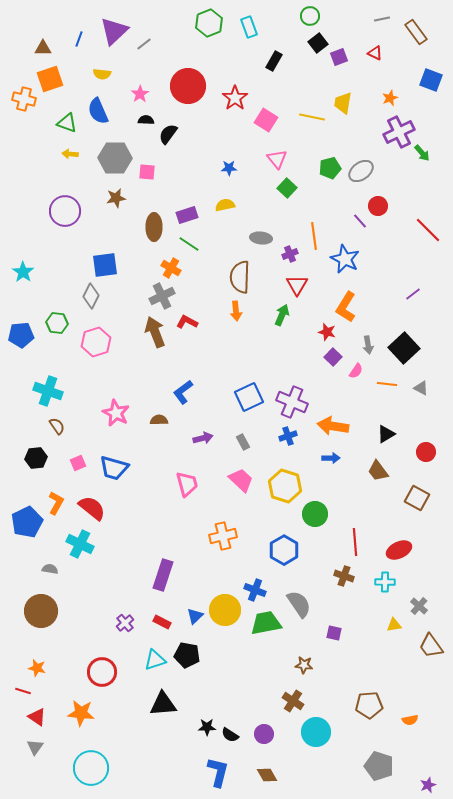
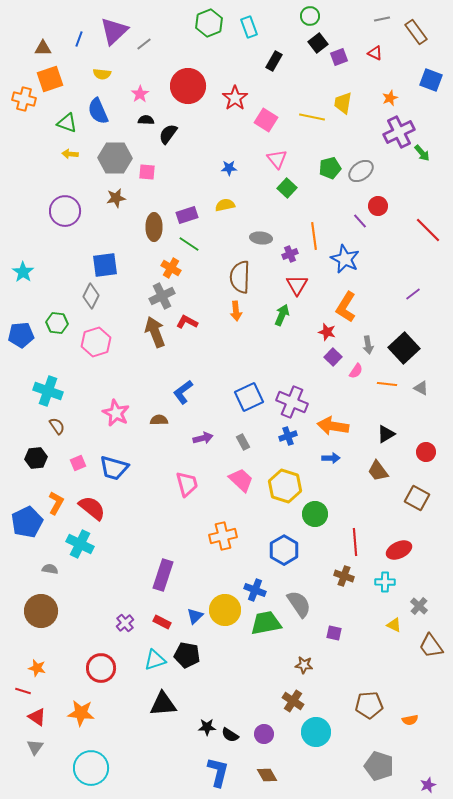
yellow triangle at (394, 625): rotated 35 degrees clockwise
red circle at (102, 672): moved 1 px left, 4 px up
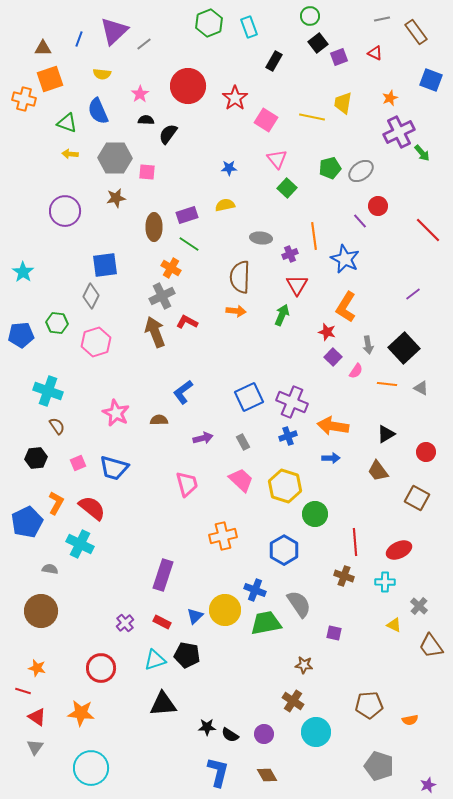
orange arrow at (236, 311): rotated 78 degrees counterclockwise
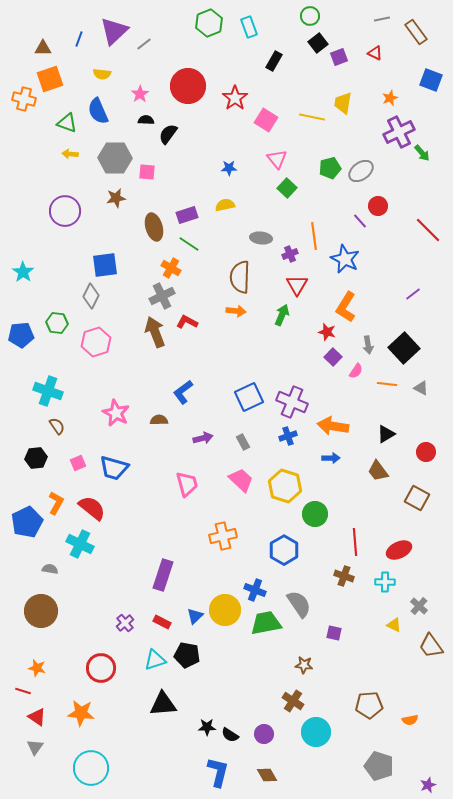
brown ellipse at (154, 227): rotated 16 degrees counterclockwise
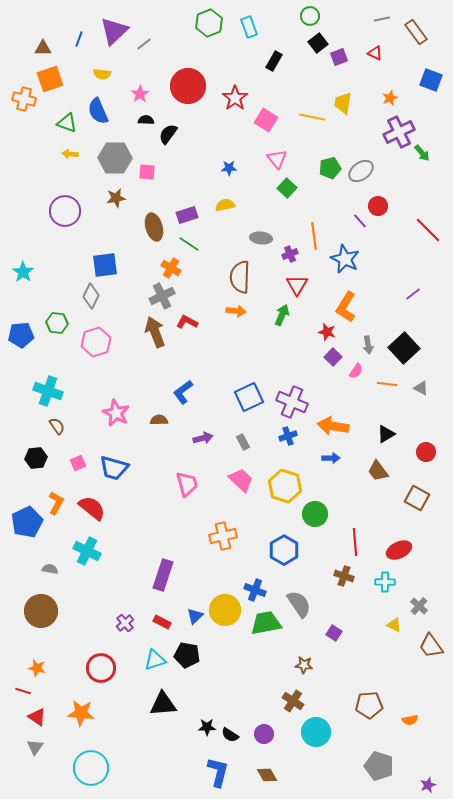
cyan cross at (80, 544): moved 7 px right, 7 px down
purple square at (334, 633): rotated 21 degrees clockwise
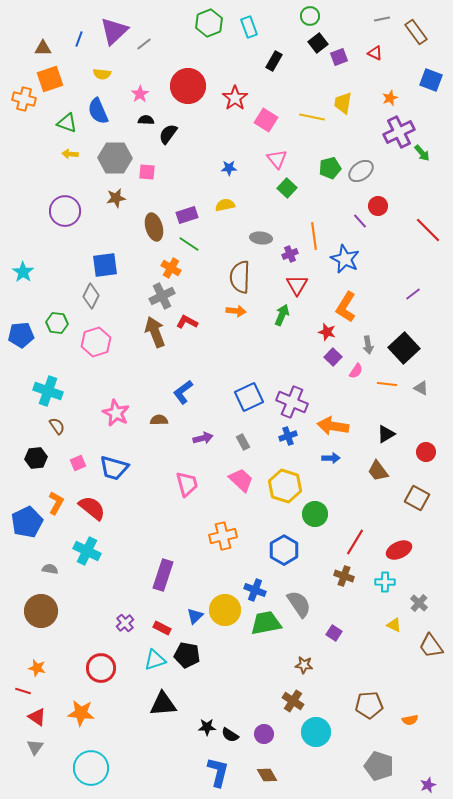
red line at (355, 542): rotated 36 degrees clockwise
gray cross at (419, 606): moved 3 px up
red rectangle at (162, 622): moved 6 px down
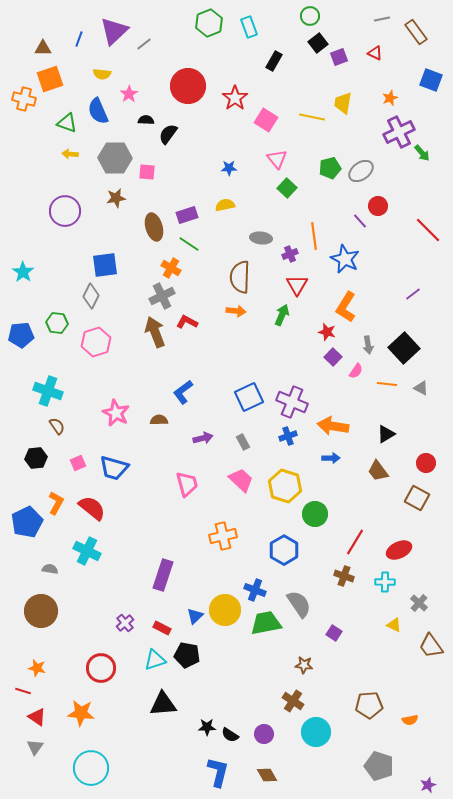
pink star at (140, 94): moved 11 px left
red circle at (426, 452): moved 11 px down
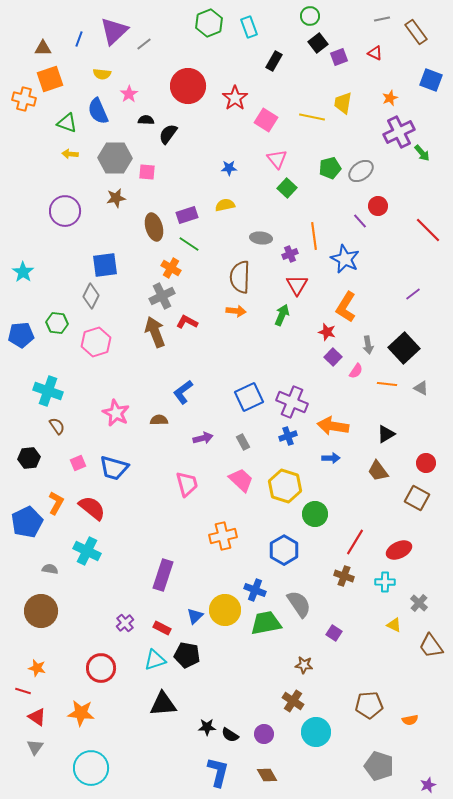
black hexagon at (36, 458): moved 7 px left
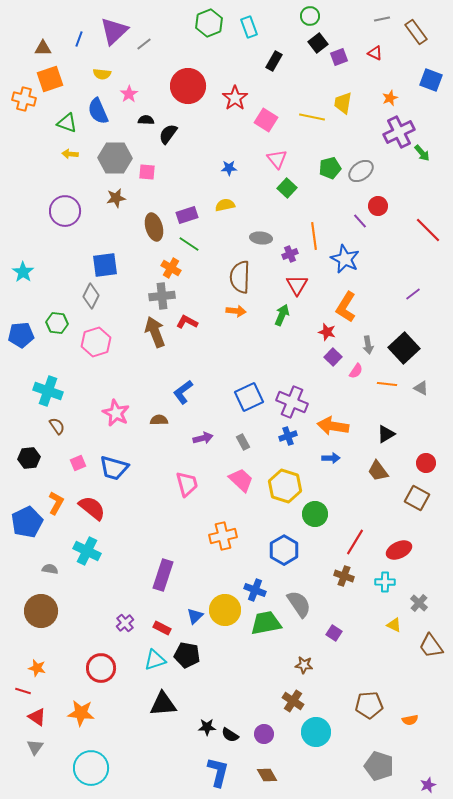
gray cross at (162, 296): rotated 20 degrees clockwise
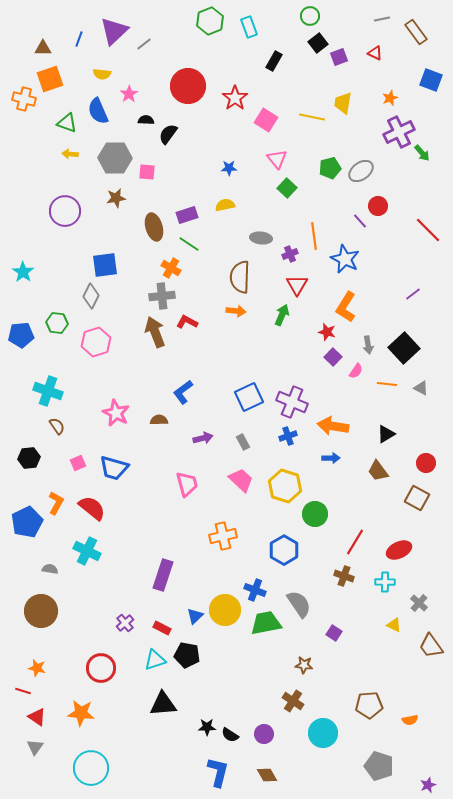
green hexagon at (209, 23): moved 1 px right, 2 px up
cyan circle at (316, 732): moved 7 px right, 1 px down
